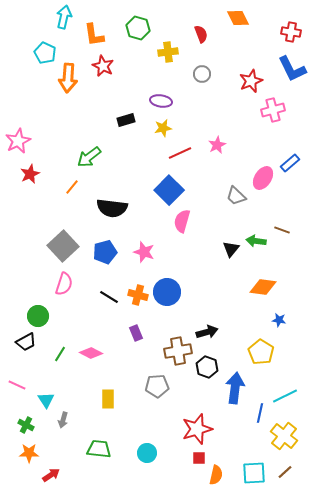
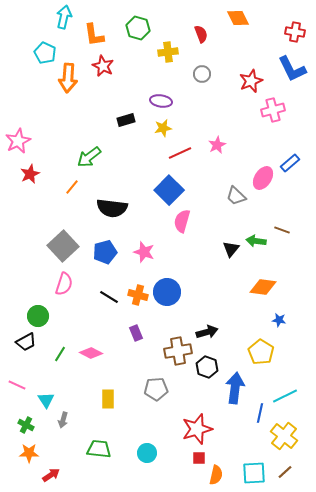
red cross at (291, 32): moved 4 px right
gray pentagon at (157, 386): moved 1 px left, 3 px down
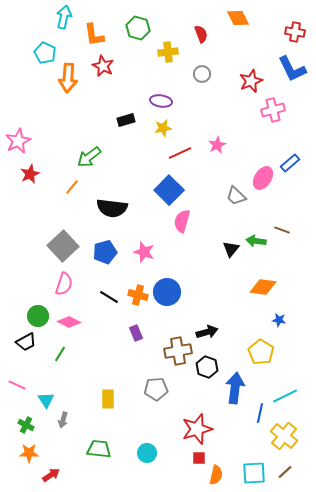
pink diamond at (91, 353): moved 22 px left, 31 px up
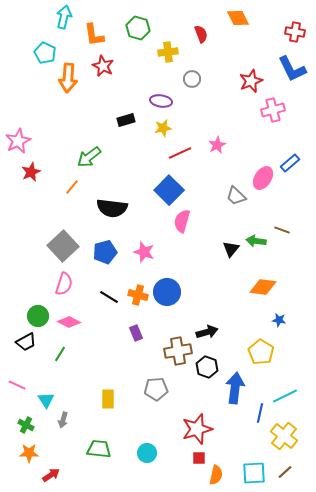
gray circle at (202, 74): moved 10 px left, 5 px down
red star at (30, 174): moved 1 px right, 2 px up
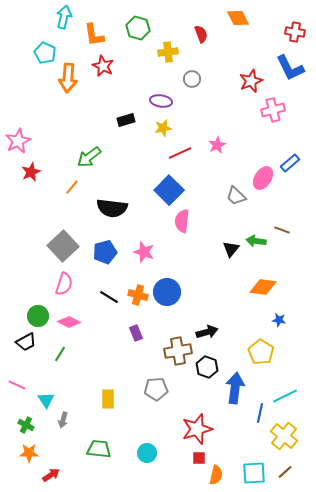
blue L-shape at (292, 69): moved 2 px left, 1 px up
pink semicircle at (182, 221): rotated 10 degrees counterclockwise
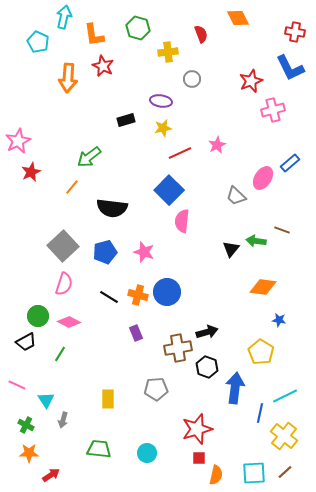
cyan pentagon at (45, 53): moved 7 px left, 11 px up
brown cross at (178, 351): moved 3 px up
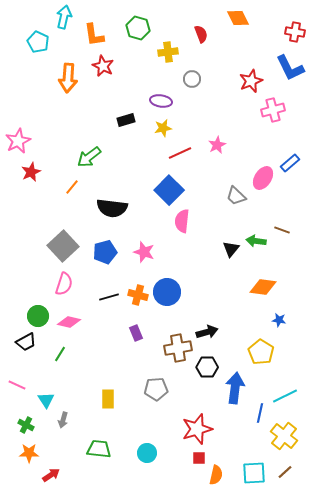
black line at (109, 297): rotated 48 degrees counterclockwise
pink diamond at (69, 322): rotated 15 degrees counterclockwise
black hexagon at (207, 367): rotated 20 degrees counterclockwise
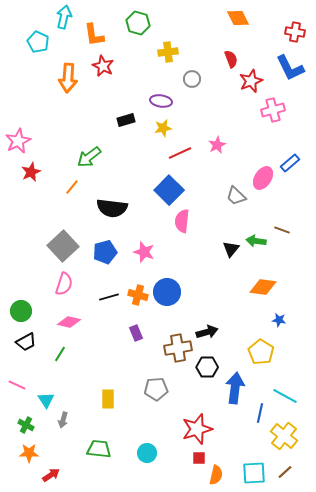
green hexagon at (138, 28): moved 5 px up
red semicircle at (201, 34): moved 30 px right, 25 px down
green circle at (38, 316): moved 17 px left, 5 px up
cyan line at (285, 396): rotated 55 degrees clockwise
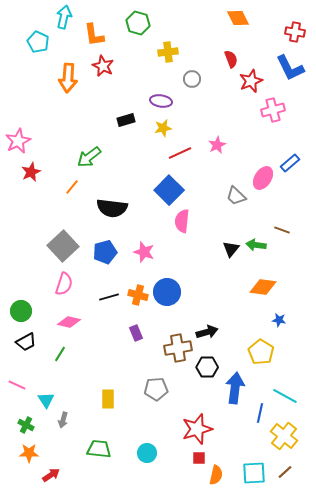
green arrow at (256, 241): moved 4 px down
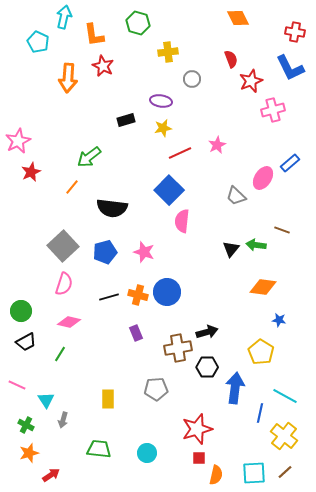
orange star at (29, 453): rotated 18 degrees counterclockwise
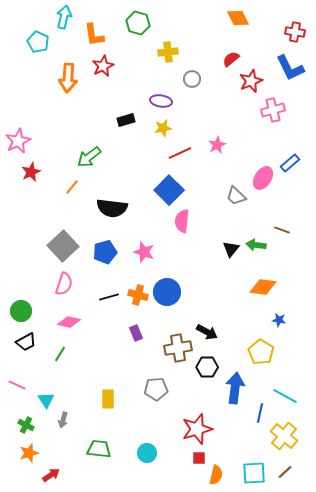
red semicircle at (231, 59): rotated 108 degrees counterclockwise
red star at (103, 66): rotated 20 degrees clockwise
black arrow at (207, 332): rotated 45 degrees clockwise
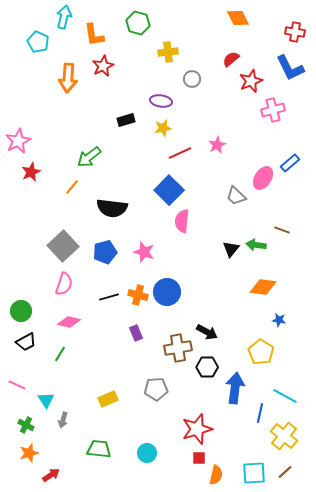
yellow rectangle at (108, 399): rotated 66 degrees clockwise
